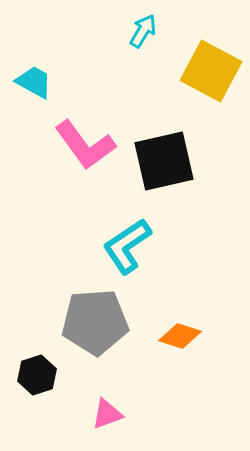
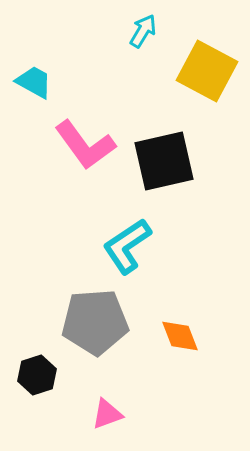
yellow square: moved 4 px left
orange diamond: rotated 51 degrees clockwise
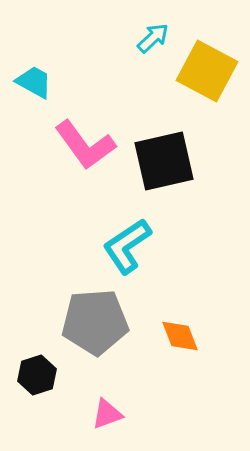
cyan arrow: moved 10 px right, 7 px down; rotated 16 degrees clockwise
